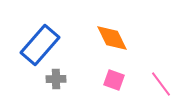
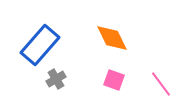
gray cross: rotated 30 degrees counterclockwise
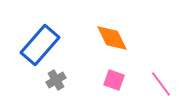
gray cross: moved 1 px down
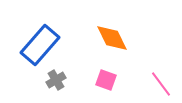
pink square: moved 8 px left
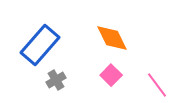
pink square: moved 5 px right, 5 px up; rotated 25 degrees clockwise
pink line: moved 4 px left, 1 px down
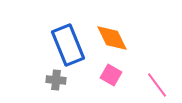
blue rectangle: moved 28 px right; rotated 63 degrees counterclockwise
pink square: rotated 15 degrees counterclockwise
gray cross: rotated 36 degrees clockwise
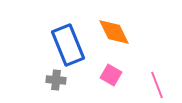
orange diamond: moved 2 px right, 6 px up
pink line: rotated 16 degrees clockwise
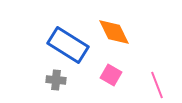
blue rectangle: rotated 36 degrees counterclockwise
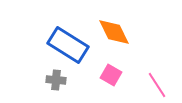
pink line: rotated 12 degrees counterclockwise
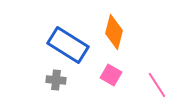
orange diamond: rotated 40 degrees clockwise
